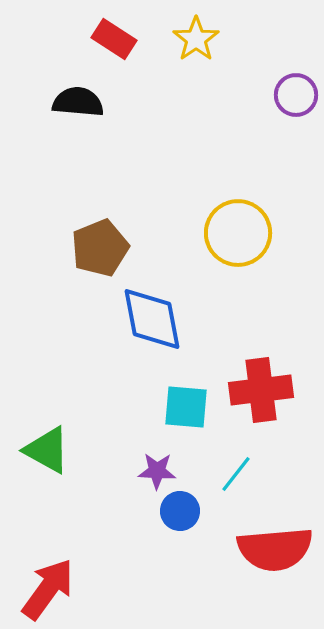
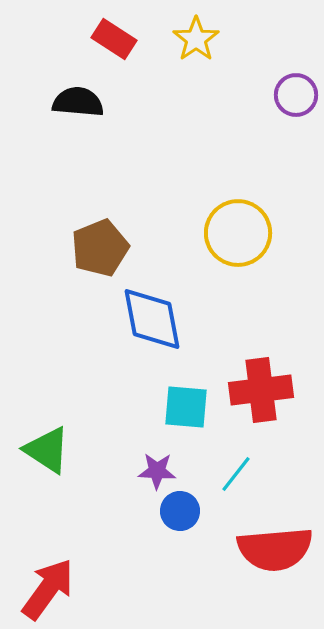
green triangle: rotated 4 degrees clockwise
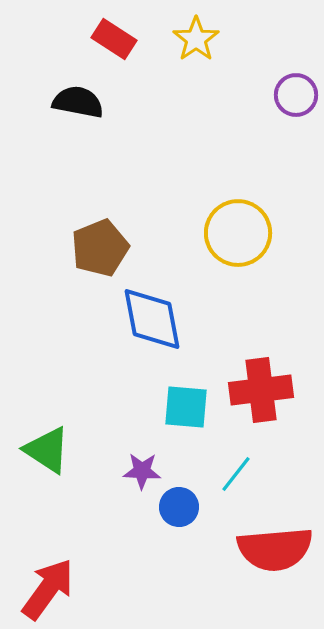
black semicircle: rotated 6 degrees clockwise
purple star: moved 15 px left
blue circle: moved 1 px left, 4 px up
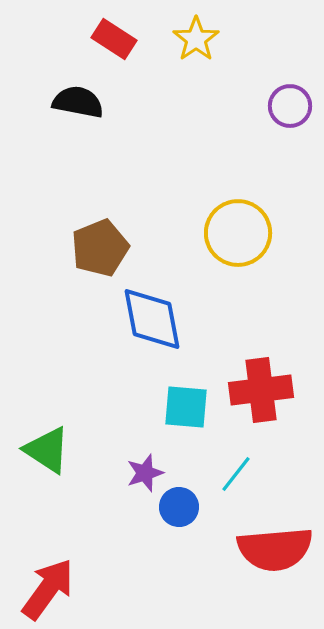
purple circle: moved 6 px left, 11 px down
purple star: moved 3 px right, 2 px down; rotated 21 degrees counterclockwise
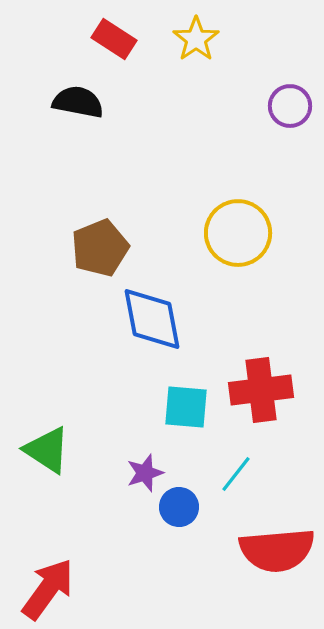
red semicircle: moved 2 px right, 1 px down
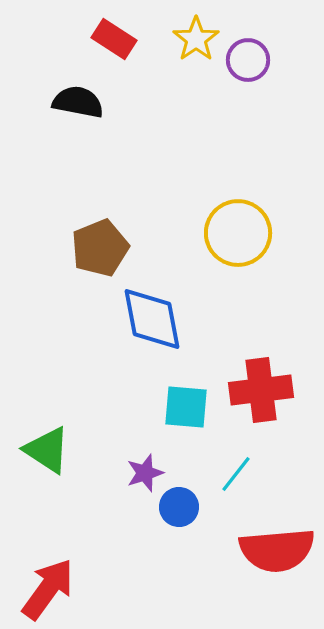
purple circle: moved 42 px left, 46 px up
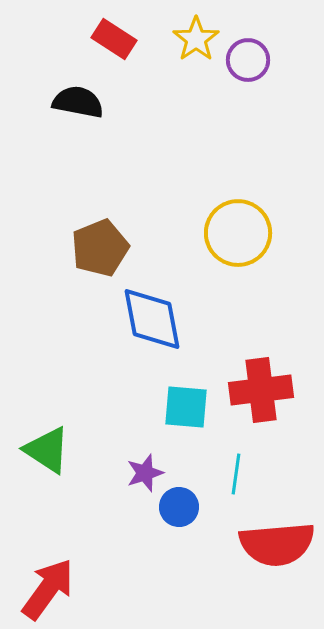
cyan line: rotated 30 degrees counterclockwise
red semicircle: moved 6 px up
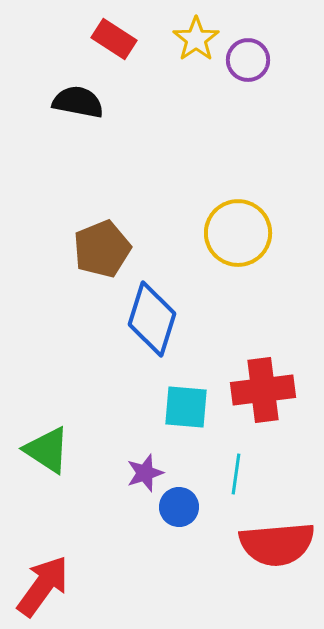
brown pentagon: moved 2 px right, 1 px down
blue diamond: rotated 28 degrees clockwise
red cross: moved 2 px right
red arrow: moved 5 px left, 3 px up
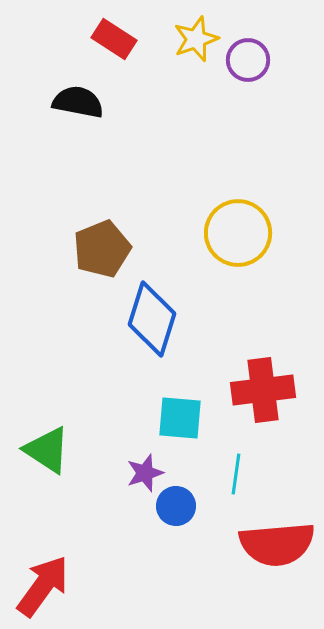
yellow star: rotated 15 degrees clockwise
cyan square: moved 6 px left, 11 px down
blue circle: moved 3 px left, 1 px up
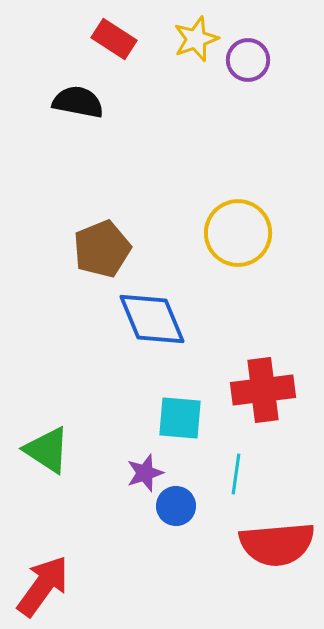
blue diamond: rotated 40 degrees counterclockwise
